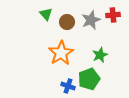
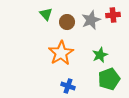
green pentagon: moved 20 px right
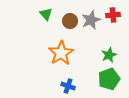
brown circle: moved 3 px right, 1 px up
green star: moved 9 px right
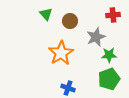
gray star: moved 5 px right, 17 px down
green star: rotated 21 degrees clockwise
blue cross: moved 2 px down
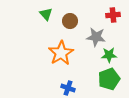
gray star: rotated 30 degrees clockwise
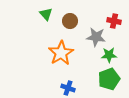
red cross: moved 1 px right, 6 px down; rotated 16 degrees clockwise
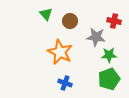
orange star: moved 1 px left, 1 px up; rotated 15 degrees counterclockwise
blue cross: moved 3 px left, 5 px up
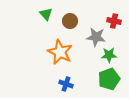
blue cross: moved 1 px right, 1 px down
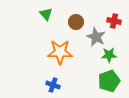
brown circle: moved 6 px right, 1 px down
gray star: rotated 18 degrees clockwise
orange star: rotated 25 degrees counterclockwise
green pentagon: moved 2 px down
blue cross: moved 13 px left, 1 px down
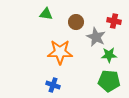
green triangle: rotated 40 degrees counterclockwise
green pentagon: rotated 25 degrees clockwise
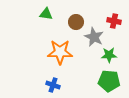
gray star: moved 2 px left
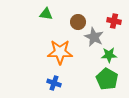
brown circle: moved 2 px right
green pentagon: moved 2 px left, 2 px up; rotated 25 degrees clockwise
blue cross: moved 1 px right, 2 px up
